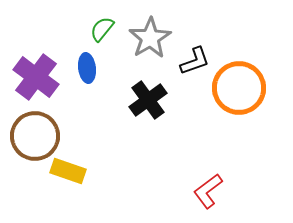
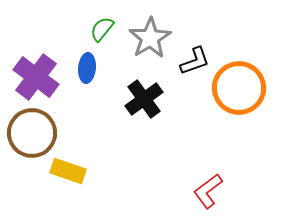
blue ellipse: rotated 12 degrees clockwise
black cross: moved 4 px left, 1 px up
brown circle: moved 3 px left, 3 px up
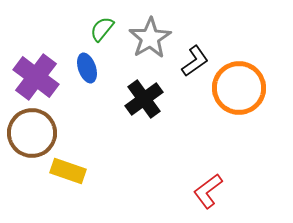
black L-shape: rotated 16 degrees counterclockwise
blue ellipse: rotated 24 degrees counterclockwise
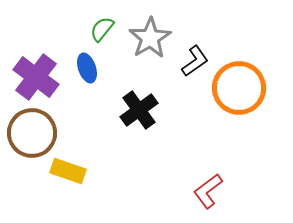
black cross: moved 5 px left, 11 px down
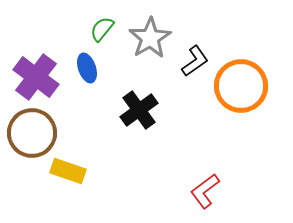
orange circle: moved 2 px right, 2 px up
red L-shape: moved 3 px left
